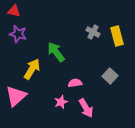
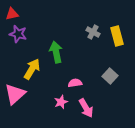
red triangle: moved 2 px left, 3 px down; rotated 24 degrees counterclockwise
green arrow: rotated 25 degrees clockwise
pink triangle: moved 1 px left, 2 px up
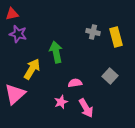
gray cross: rotated 16 degrees counterclockwise
yellow rectangle: moved 1 px left, 1 px down
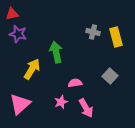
pink triangle: moved 5 px right, 10 px down
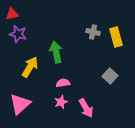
yellow arrow: moved 2 px left, 2 px up
pink semicircle: moved 12 px left
